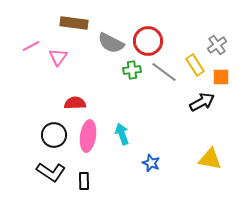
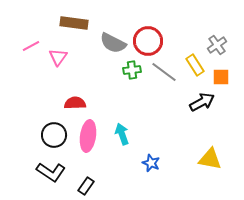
gray semicircle: moved 2 px right
black rectangle: moved 2 px right, 5 px down; rotated 36 degrees clockwise
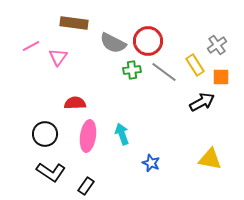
black circle: moved 9 px left, 1 px up
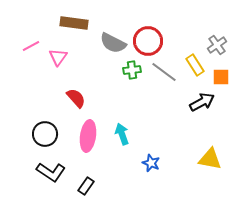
red semicircle: moved 1 px right, 5 px up; rotated 50 degrees clockwise
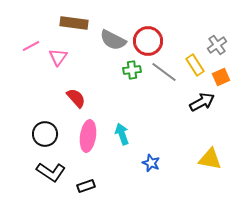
gray semicircle: moved 3 px up
orange square: rotated 24 degrees counterclockwise
black rectangle: rotated 36 degrees clockwise
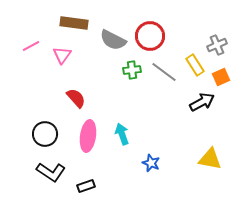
red circle: moved 2 px right, 5 px up
gray cross: rotated 12 degrees clockwise
pink triangle: moved 4 px right, 2 px up
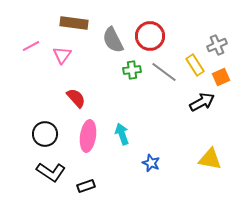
gray semicircle: rotated 36 degrees clockwise
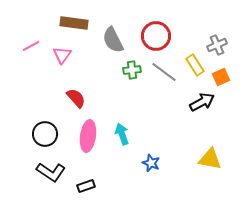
red circle: moved 6 px right
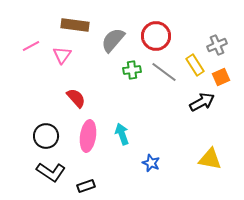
brown rectangle: moved 1 px right, 2 px down
gray semicircle: rotated 68 degrees clockwise
black circle: moved 1 px right, 2 px down
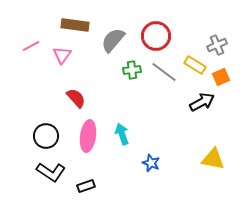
yellow rectangle: rotated 25 degrees counterclockwise
yellow triangle: moved 3 px right
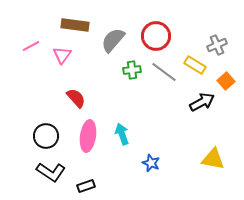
orange square: moved 5 px right, 4 px down; rotated 18 degrees counterclockwise
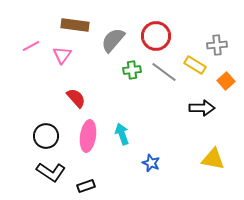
gray cross: rotated 18 degrees clockwise
black arrow: moved 6 px down; rotated 30 degrees clockwise
